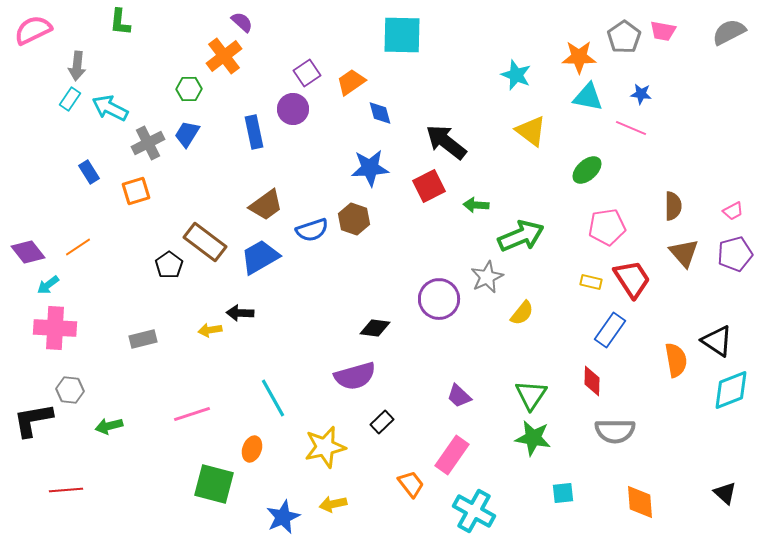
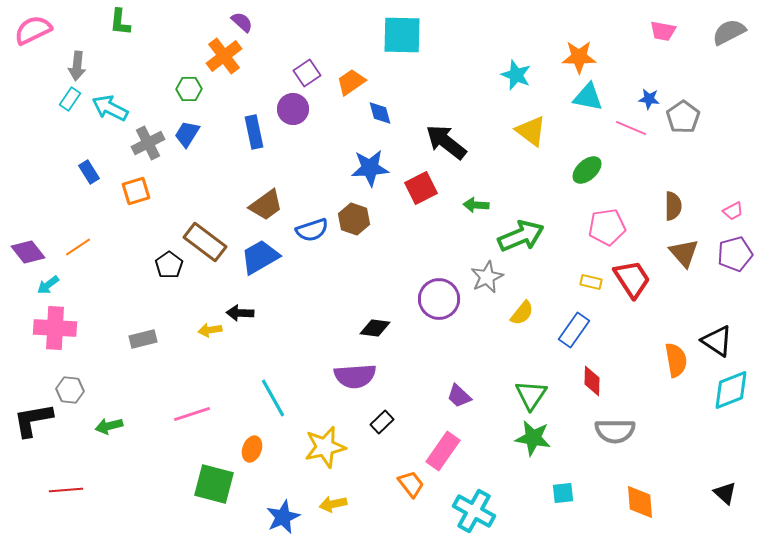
gray pentagon at (624, 37): moved 59 px right, 80 px down
blue star at (641, 94): moved 8 px right, 5 px down
red square at (429, 186): moved 8 px left, 2 px down
blue rectangle at (610, 330): moved 36 px left
purple semicircle at (355, 376): rotated 12 degrees clockwise
pink rectangle at (452, 455): moved 9 px left, 4 px up
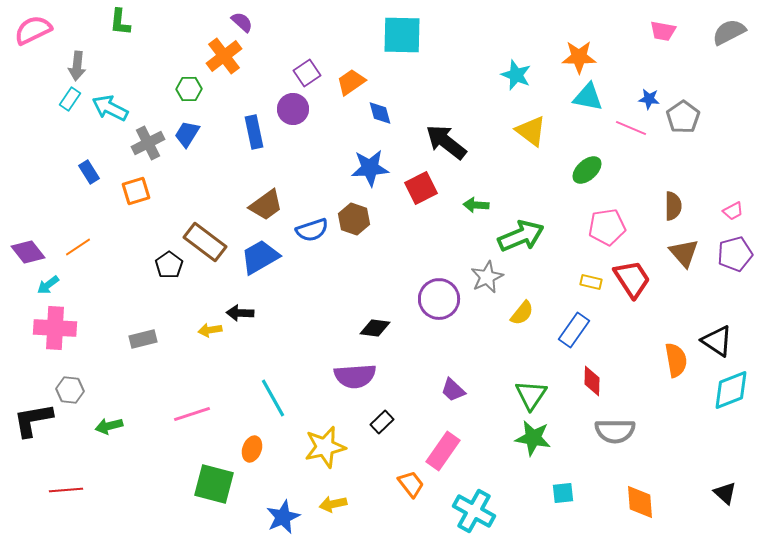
purple trapezoid at (459, 396): moved 6 px left, 6 px up
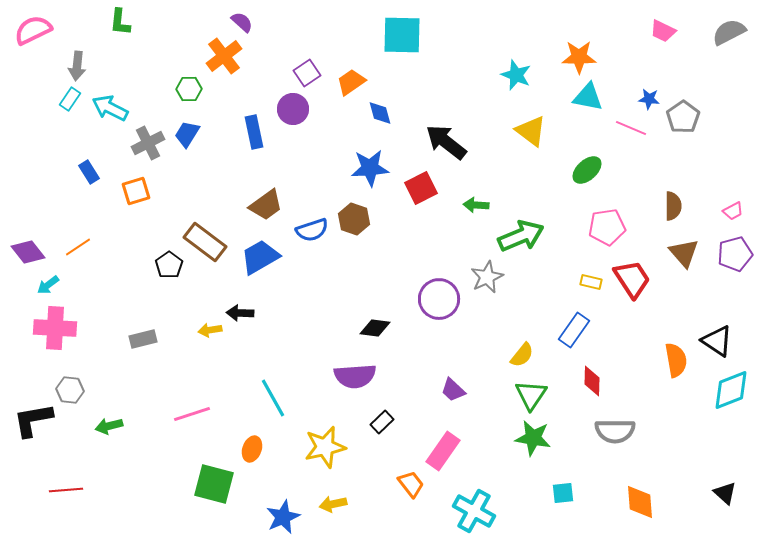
pink trapezoid at (663, 31): rotated 16 degrees clockwise
yellow semicircle at (522, 313): moved 42 px down
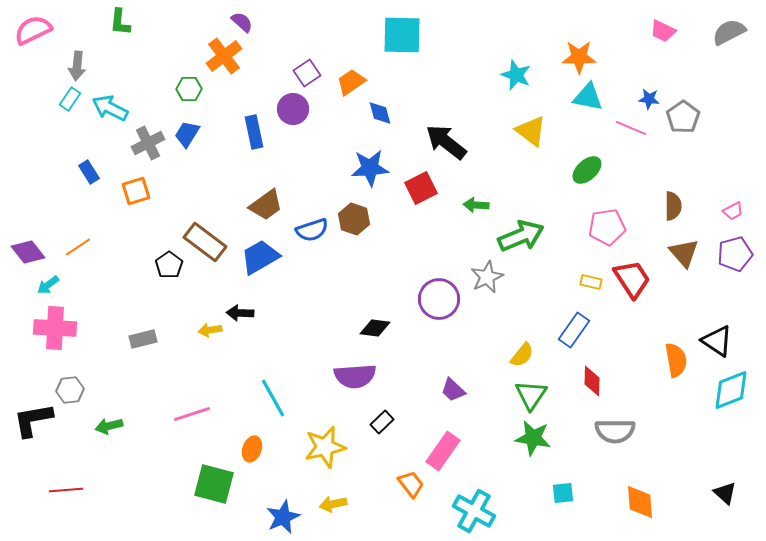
gray hexagon at (70, 390): rotated 12 degrees counterclockwise
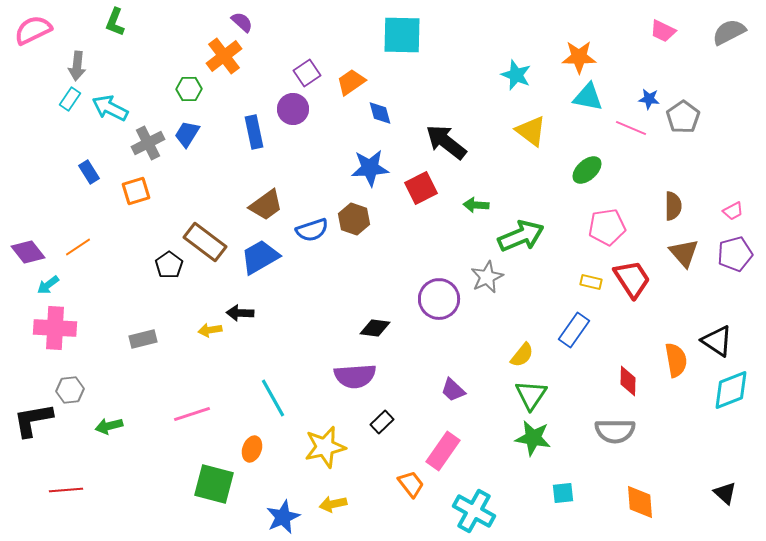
green L-shape at (120, 22): moved 5 px left; rotated 16 degrees clockwise
red diamond at (592, 381): moved 36 px right
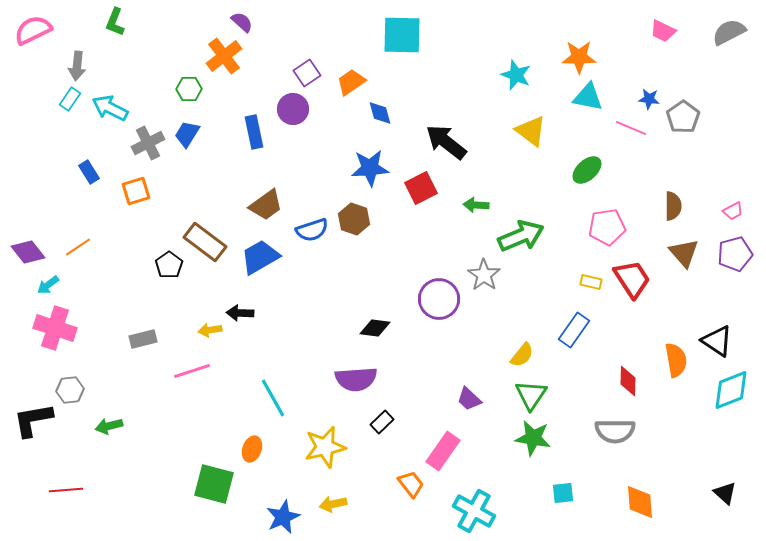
gray star at (487, 277): moved 3 px left, 2 px up; rotated 12 degrees counterclockwise
pink cross at (55, 328): rotated 15 degrees clockwise
purple semicircle at (355, 376): moved 1 px right, 3 px down
purple trapezoid at (453, 390): moved 16 px right, 9 px down
pink line at (192, 414): moved 43 px up
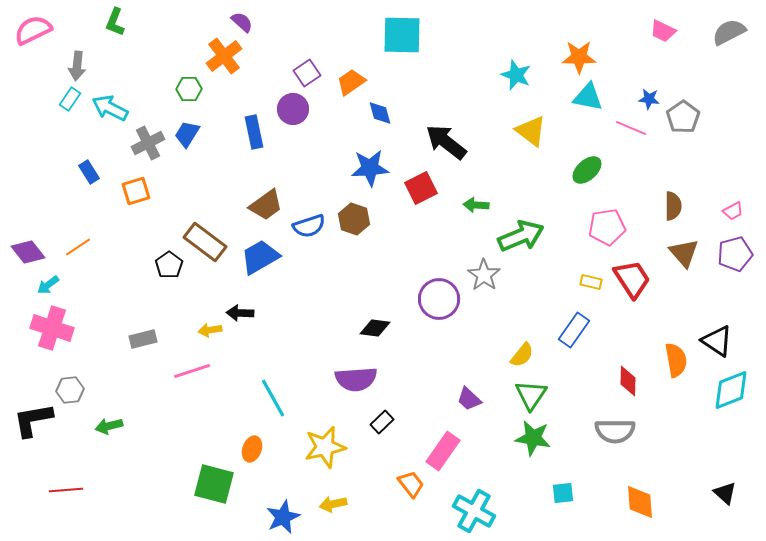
blue semicircle at (312, 230): moved 3 px left, 4 px up
pink cross at (55, 328): moved 3 px left
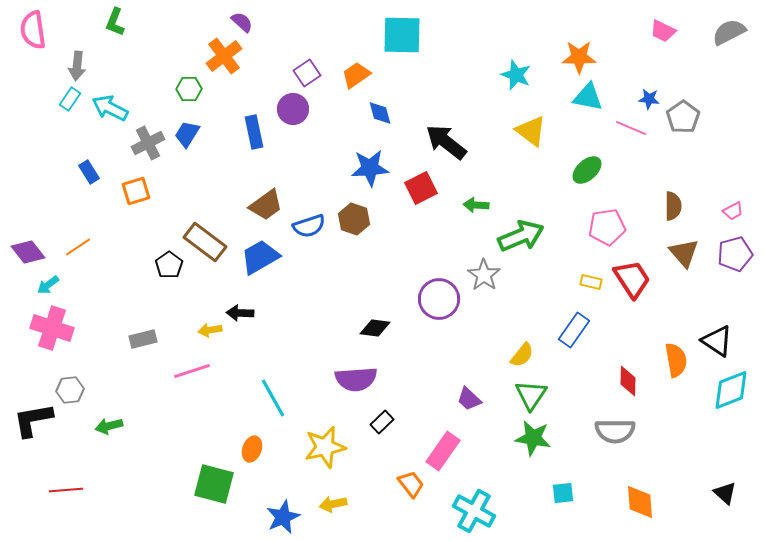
pink semicircle at (33, 30): rotated 72 degrees counterclockwise
orange trapezoid at (351, 82): moved 5 px right, 7 px up
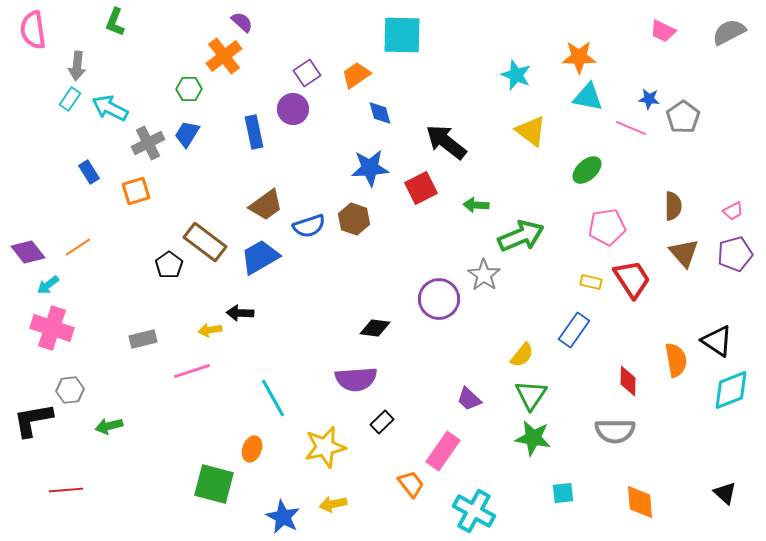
blue star at (283, 517): rotated 20 degrees counterclockwise
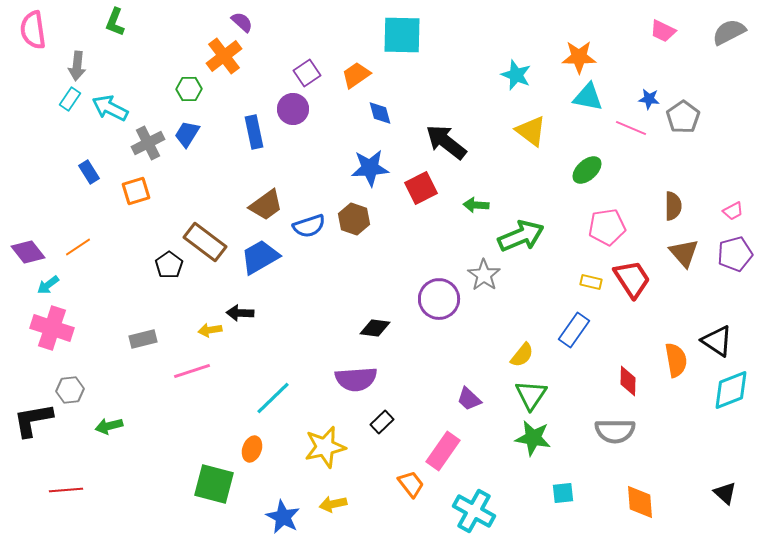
cyan line at (273, 398): rotated 75 degrees clockwise
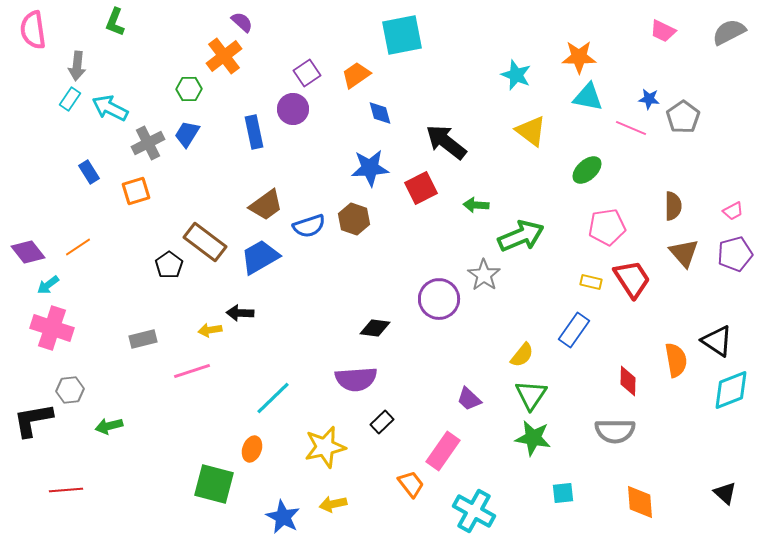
cyan square at (402, 35): rotated 12 degrees counterclockwise
